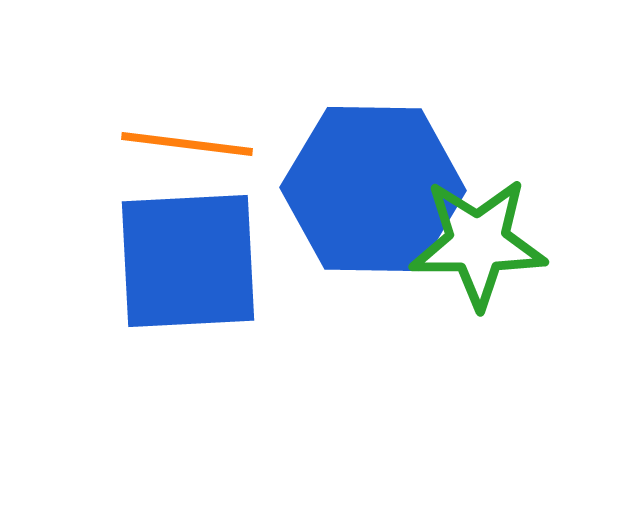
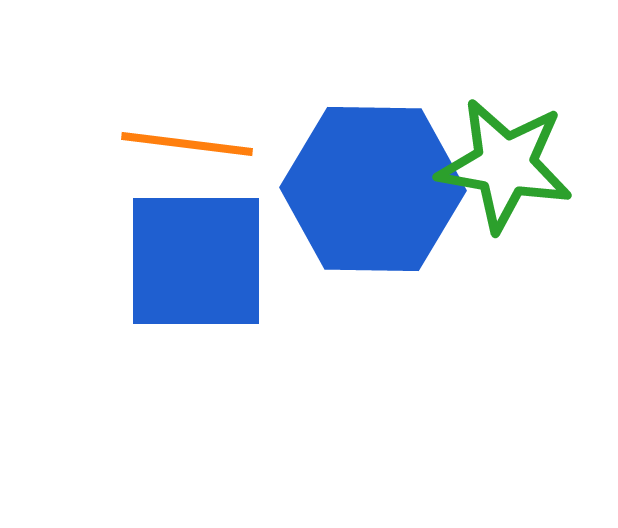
green star: moved 27 px right, 78 px up; rotated 10 degrees clockwise
blue square: moved 8 px right; rotated 3 degrees clockwise
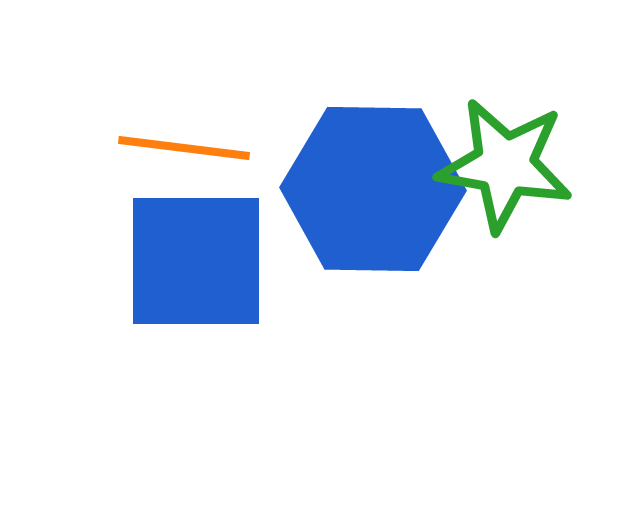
orange line: moved 3 px left, 4 px down
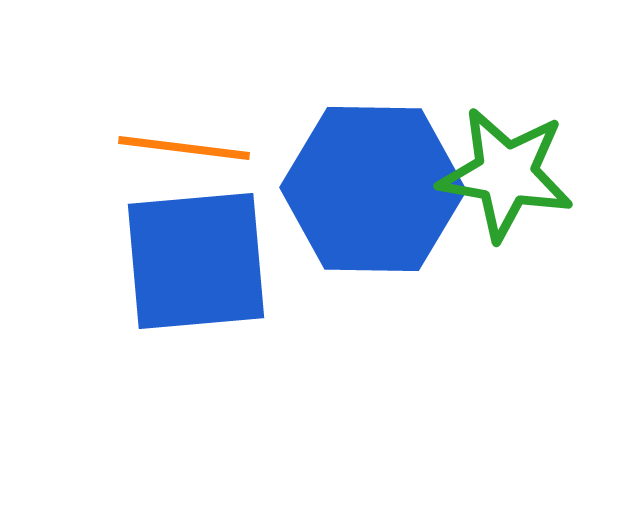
green star: moved 1 px right, 9 px down
blue square: rotated 5 degrees counterclockwise
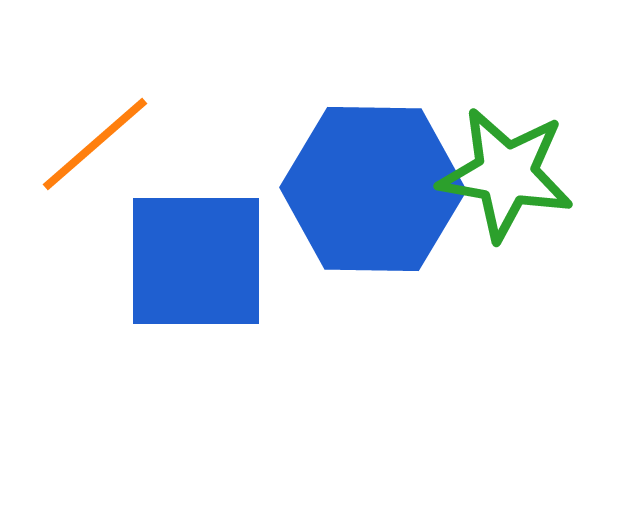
orange line: moved 89 px left, 4 px up; rotated 48 degrees counterclockwise
blue square: rotated 5 degrees clockwise
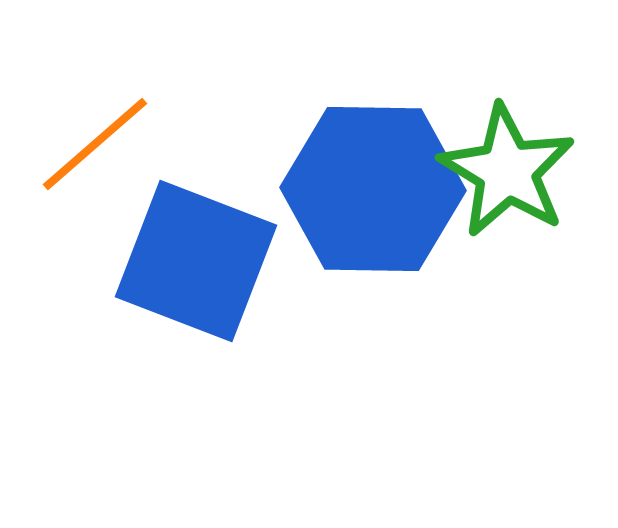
green star: moved 1 px right, 3 px up; rotated 21 degrees clockwise
blue square: rotated 21 degrees clockwise
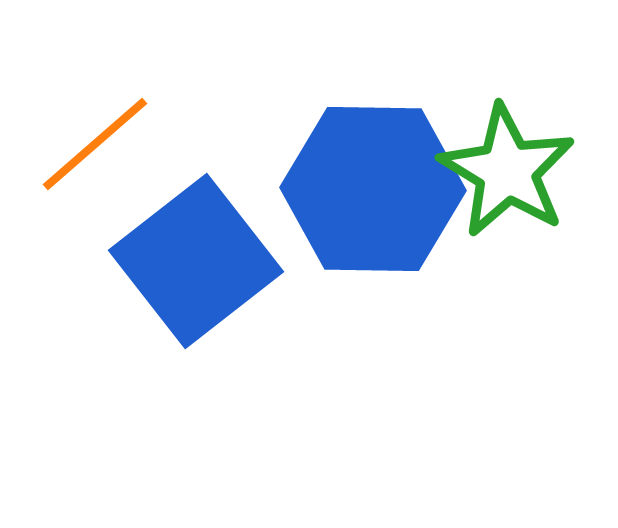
blue square: rotated 31 degrees clockwise
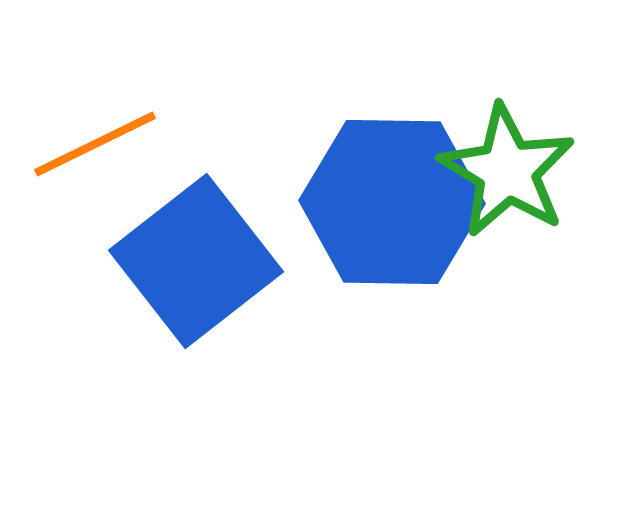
orange line: rotated 15 degrees clockwise
blue hexagon: moved 19 px right, 13 px down
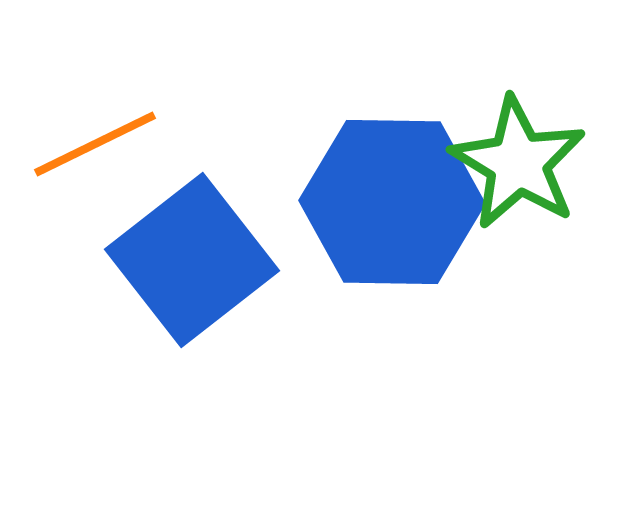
green star: moved 11 px right, 8 px up
blue square: moved 4 px left, 1 px up
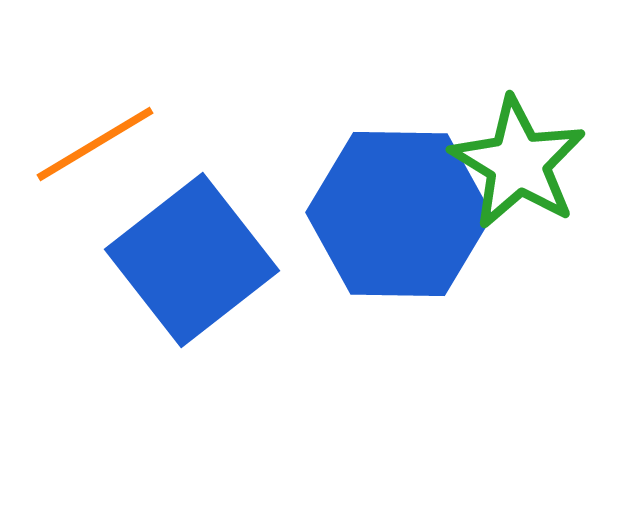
orange line: rotated 5 degrees counterclockwise
blue hexagon: moved 7 px right, 12 px down
